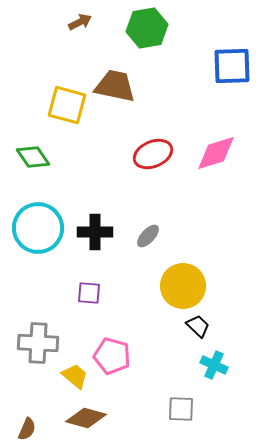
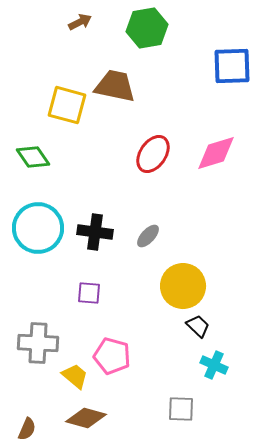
red ellipse: rotated 33 degrees counterclockwise
black cross: rotated 8 degrees clockwise
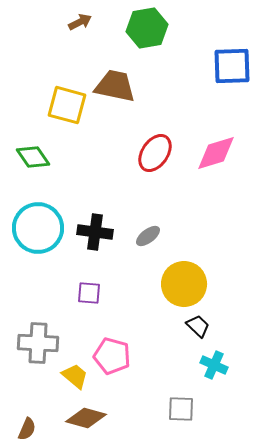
red ellipse: moved 2 px right, 1 px up
gray ellipse: rotated 10 degrees clockwise
yellow circle: moved 1 px right, 2 px up
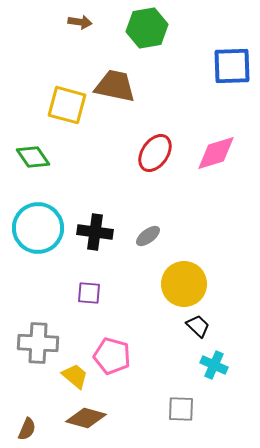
brown arrow: rotated 35 degrees clockwise
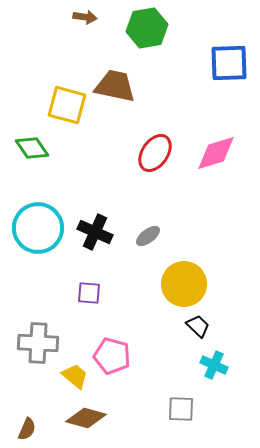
brown arrow: moved 5 px right, 5 px up
blue square: moved 3 px left, 3 px up
green diamond: moved 1 px left, 9 px up
black cross: rotated 16 degrees clockwise
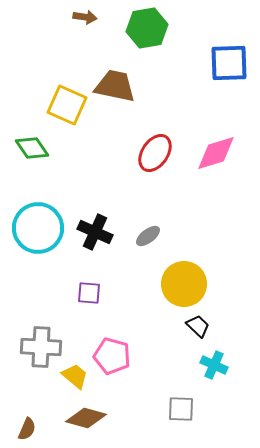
yellow square: rotated 9 degrees clockwise
gray cross: moved 3 px right, 4 px down
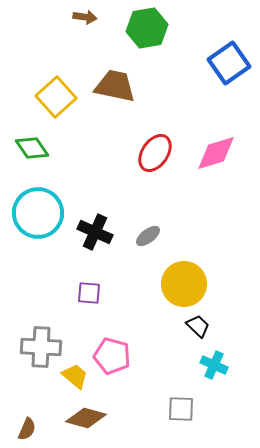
blue square: rotated 33 degrees counterclockwise
yellow square: moved 11 px left, 8 px up; rotated 24 degrees clockwise
cyan circle: moved 15 px up
